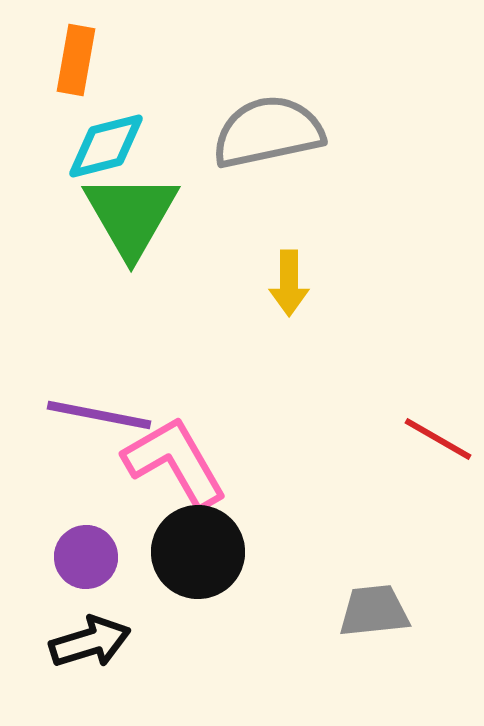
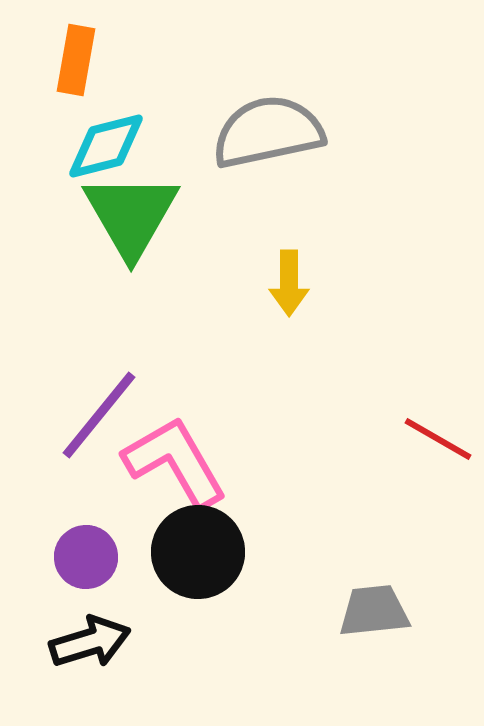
purple line: rotated 62 degrees counterclockwise
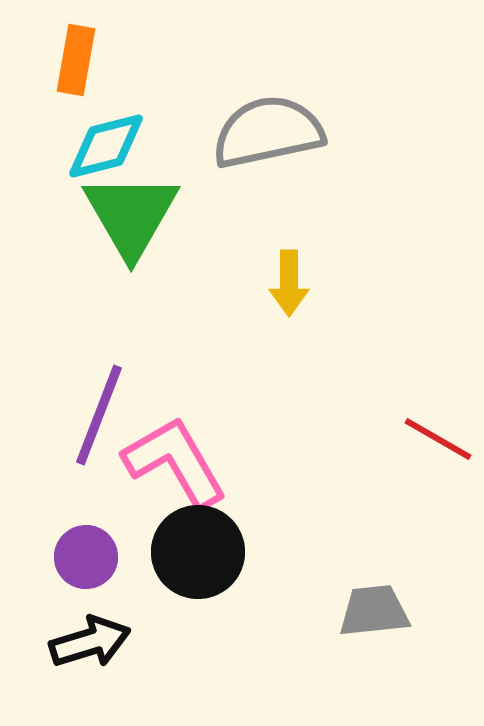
purple line: rotated 18 degrees counterclockwise
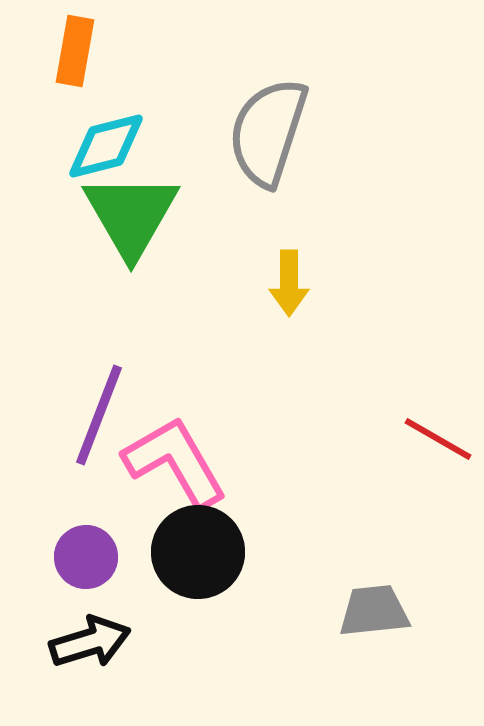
orange rectangle: moved 1 px left, 9 px up
gray semicircle: rotated 60 degrees counterclockwise
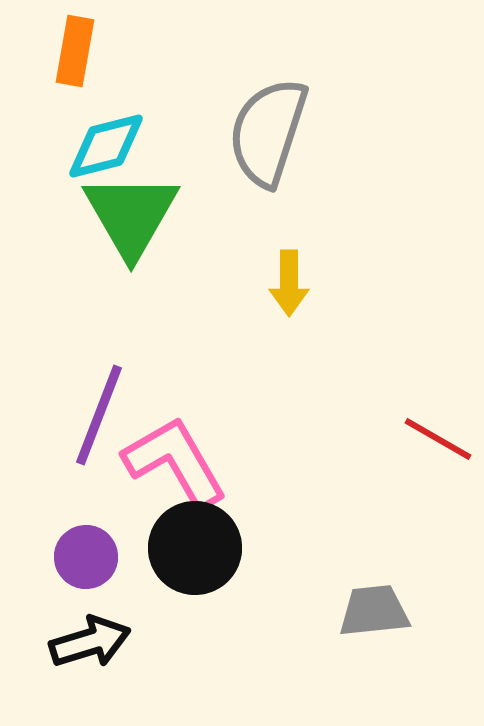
black circle: moved 3 px left, 4 px up
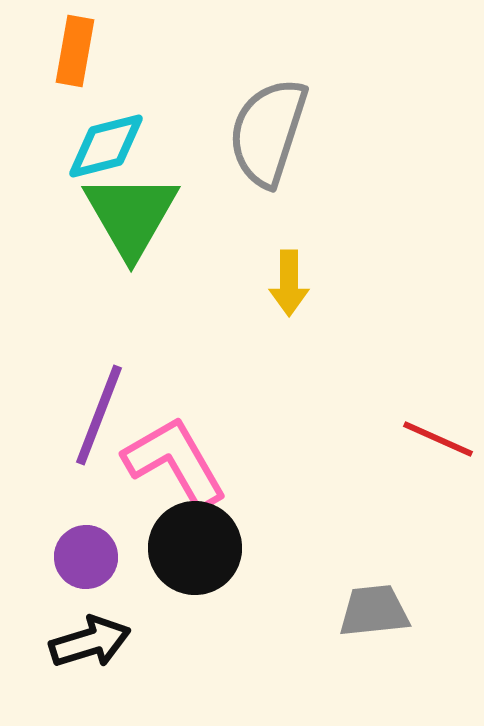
red line: rotated 6 degrees counterclockwise
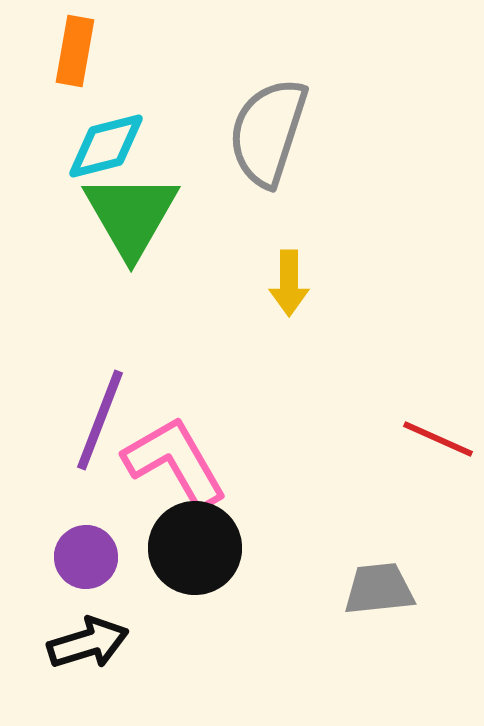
purple line: moved 1 px right, 5 px down
gray trapezoid: moved 5 px right, 22 px up
black arrow: moved 2 px left, 1 px down
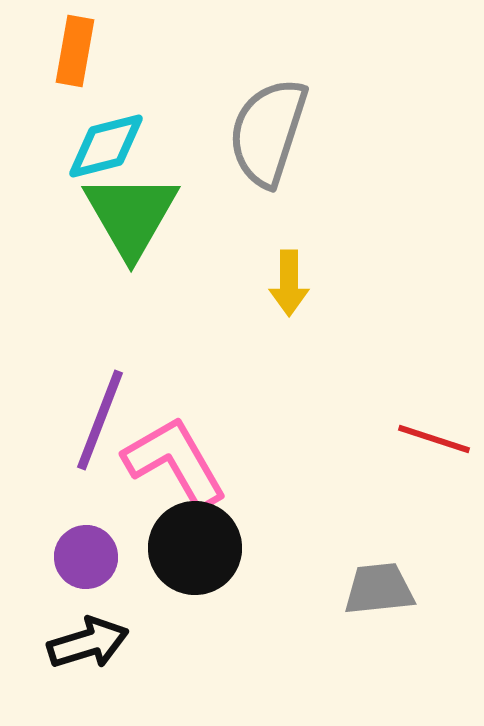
red line: moved 4 px left; rotated 6 degrees counterclockwise
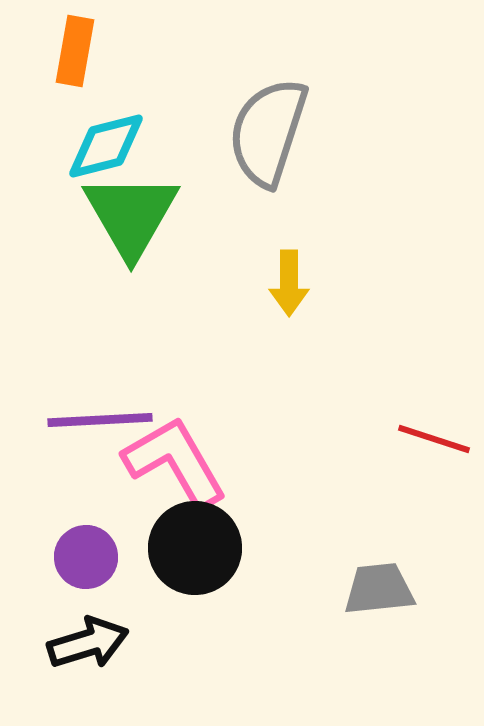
purple line: rotated 66 degrees clockwise
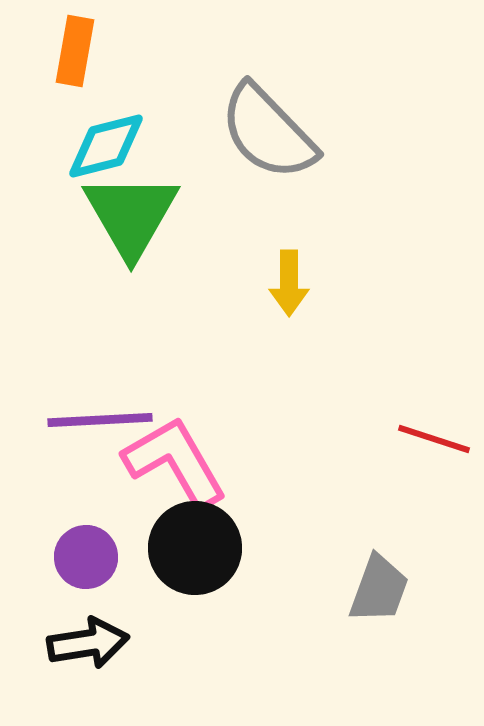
gray semicircle: rotated 62 degrees counterclockwise
gray trapezoid: rotated 116 degrees clockwise
black arrow: rotated 8 degrees clockwise
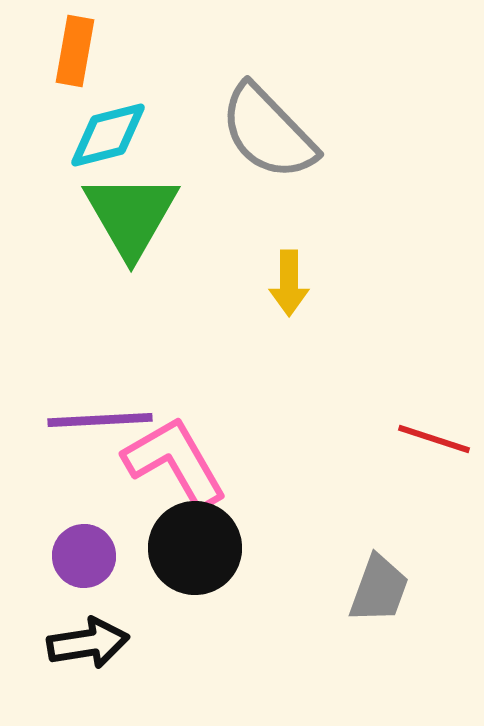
cyan diamond: moved 2 px right, 11 px up
purple circle: moved 2 px left, 1 px up
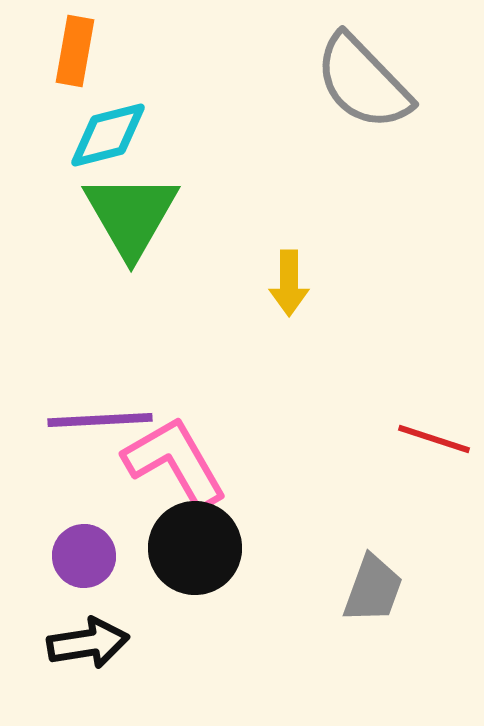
gray semicircle: moved 95 px right, 50 px up
gray trapezoid: moved 6 px left
